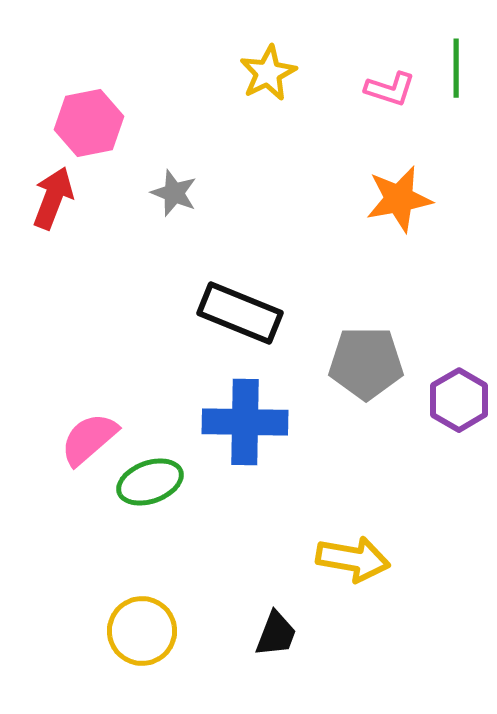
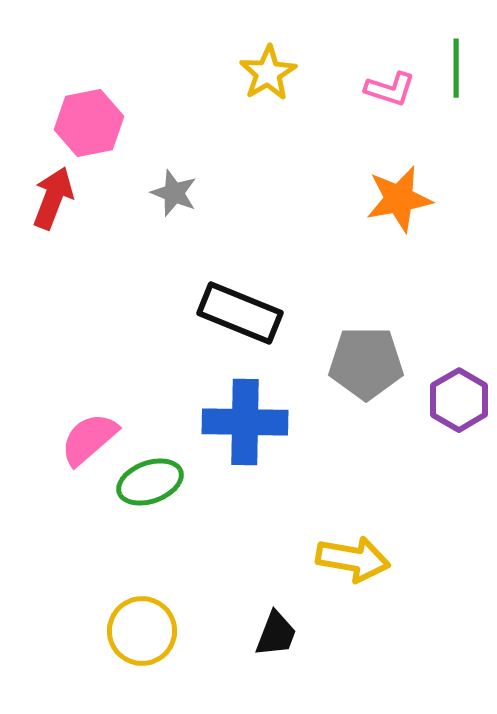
yellow star: rotated 4 degrees counterclockwise
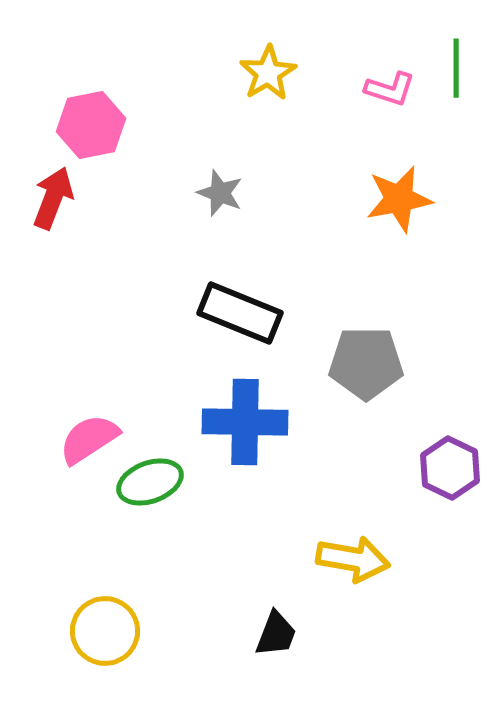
pink hexagon: moved 2 px right, 2 px down
gray star: moved 46 px right
purple hexagon: moved 9 px left, 68 px down; rotated 4 degrees counterclockwise
pink semicircle: rotated 8 degrees clockwise
yellow circle: moved 37 px left
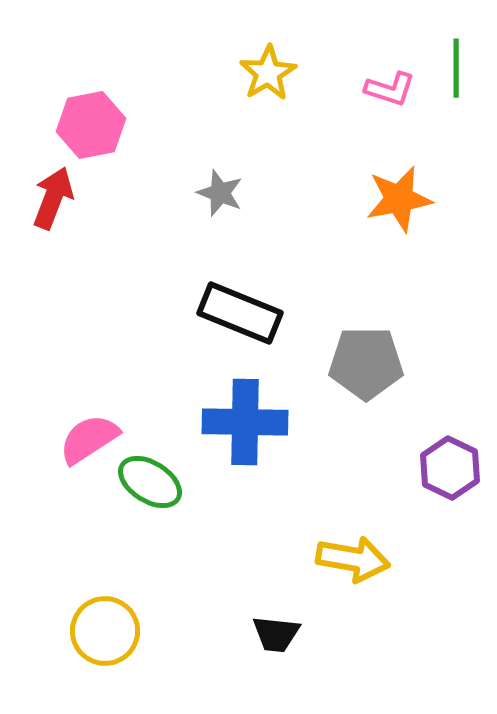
green ellipse: rotated 52 degrees clockwise
black trapezoid: rotated 75 degrees clockwise
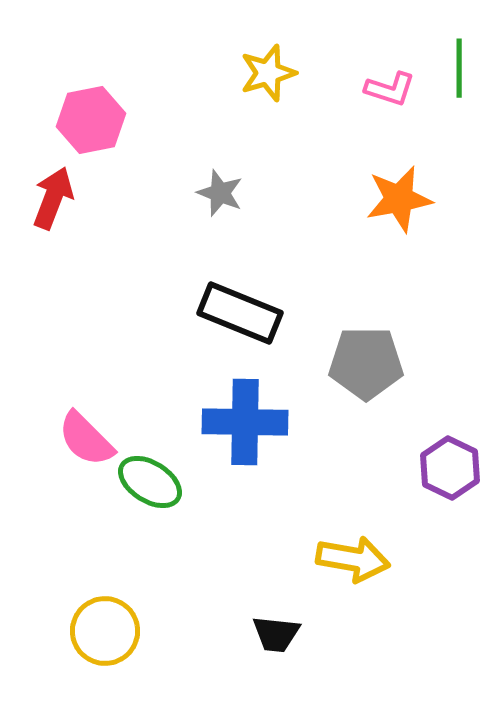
green line: moved 3 px right
yellow star: rotated 14 degrees clockwise
pink hexagon: moved 5 px up
pink semicircle: moved 3 px left; rotated 102 degrees counterclockwise
